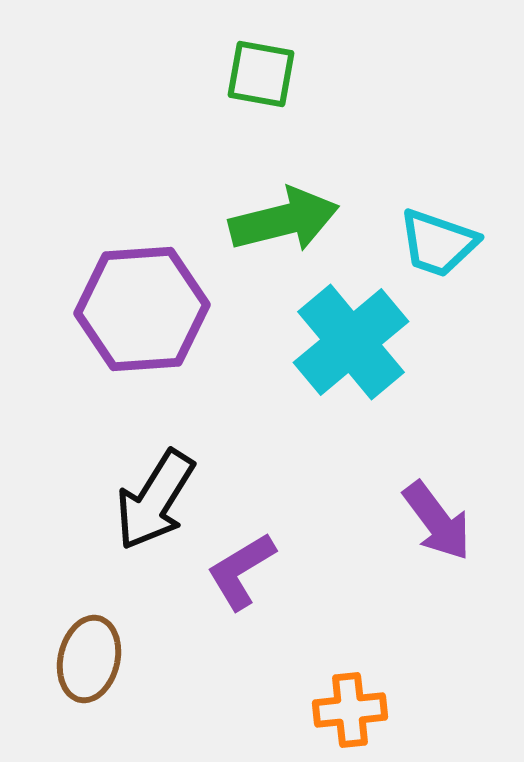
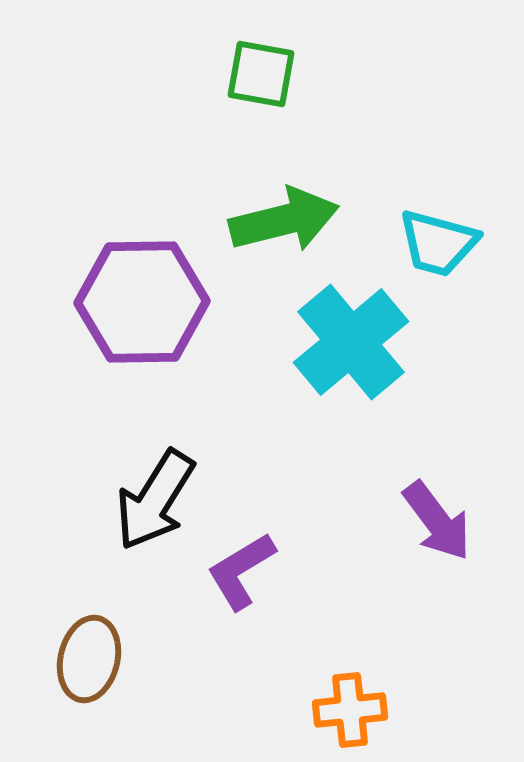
cyan trapezoid: rotated 4 degrees counterclockwise
purple hexagon: moved 7 px up; rotated 3 degrees clockwise
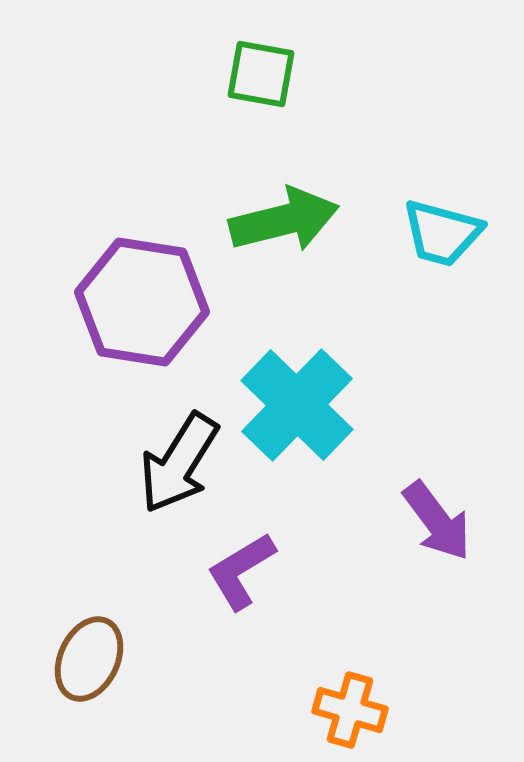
cyan trapezoid: moved 4 px right, 10 px up
purple hexagon: rotated 10 degrees clockwise
cyan cross: moved 54 px left, 63 px down; rotated 6 degrees counterclockwise
black arrow: moved 24 px right, 37 px up
brown ellipse: rotated 12 degrees clockwise
orange cross: rotated 22 degrees clockwise
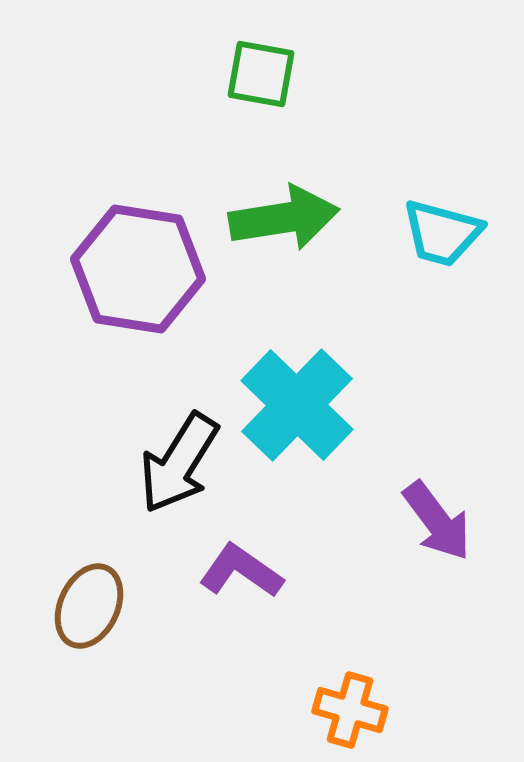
green arrow: moved 2 px up; rotated 5 degrees clockwise
purple hexagon: moved 4 px left, 33 px up
purple L-shape: rotated 66 degrees clockwise
brown ellipse: moved 53 px up
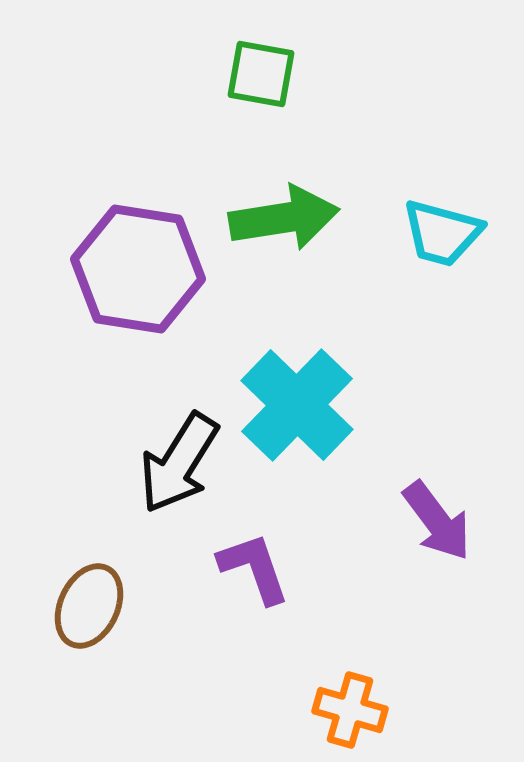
purple L-shape: moved 13 px right, 3 px up; rotated 36 degrees clockwise
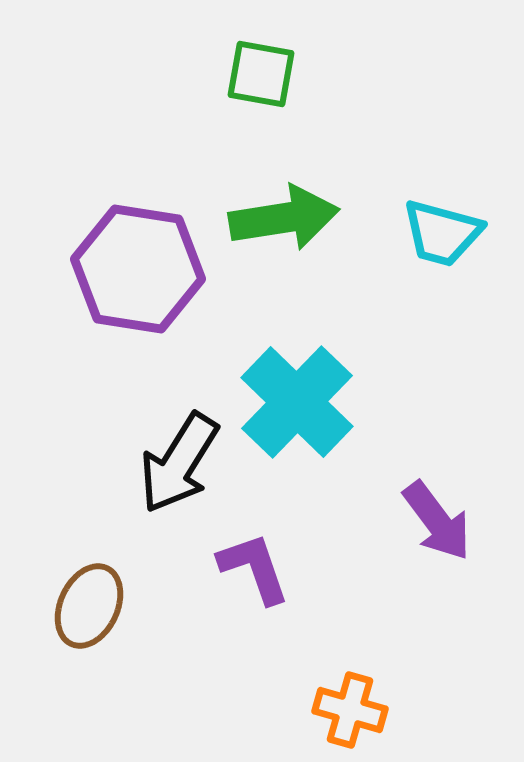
cyan cross: moved 3 px up
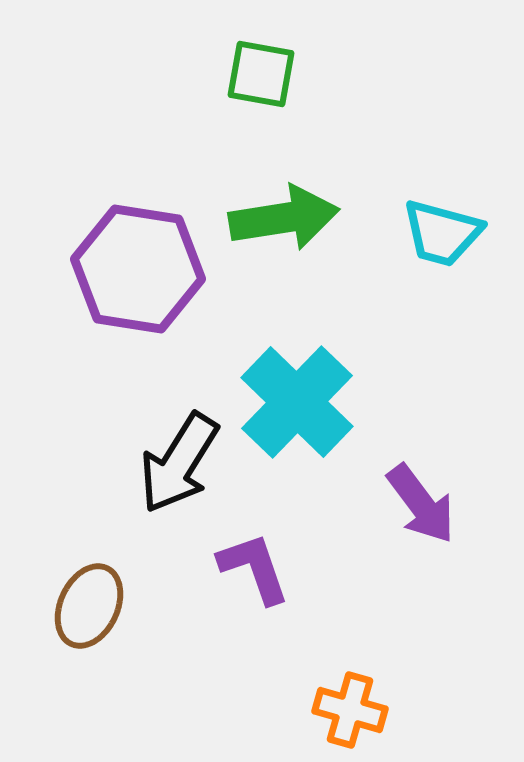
purple arrow: moved 16 px left, 17 px up
